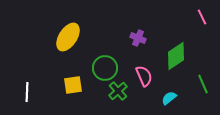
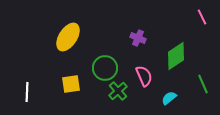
yellow square: moved 2 px left, 1 px up
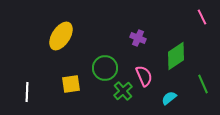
yellow ellipse: moved 7 px left, 1 px up
green cross: moved 5 px right
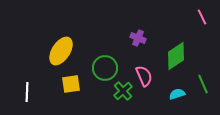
yellow ellipse: moved 15 px down
cyan semicircle: moved 8 px right, 4 px up; rotated 21 degrees clockwise
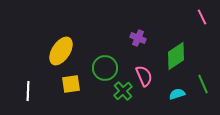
white line: moved 1 px right, 1 px up
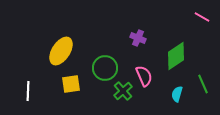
pink line: rotated 35 degrees counterclockwise
cyan semicircle: rotated 56 degrees counterclockwise
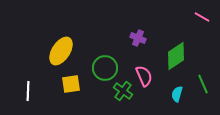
green cross: rotated 12 degrees counterclockwise
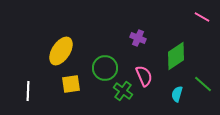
green line: rotated 24 degrees counterclockwise
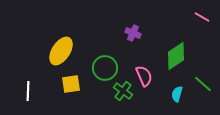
purple cross: moved 5 px left, 5 px up
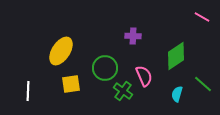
purple cross: moved 3 px down; rotated 21 degrees counterclockwise
